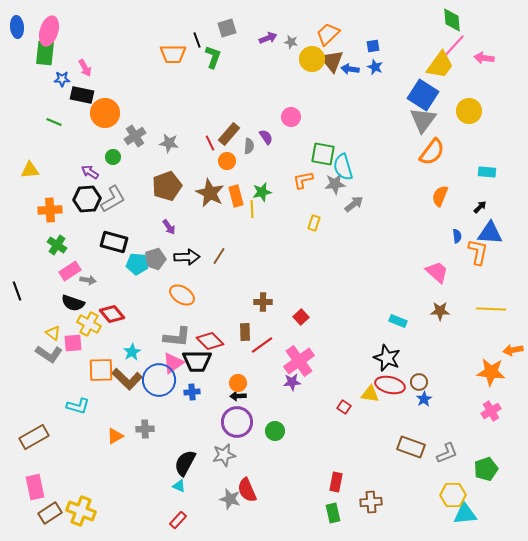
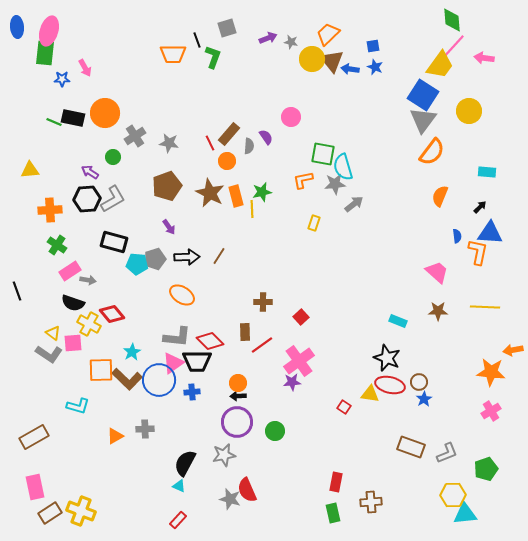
black rectangle at (82, 95): moved 9 px left, 23 px down
yellow line at (491, 309): moved 6 px left, 2 px up
brown star at (440, 311): moved 2 px left
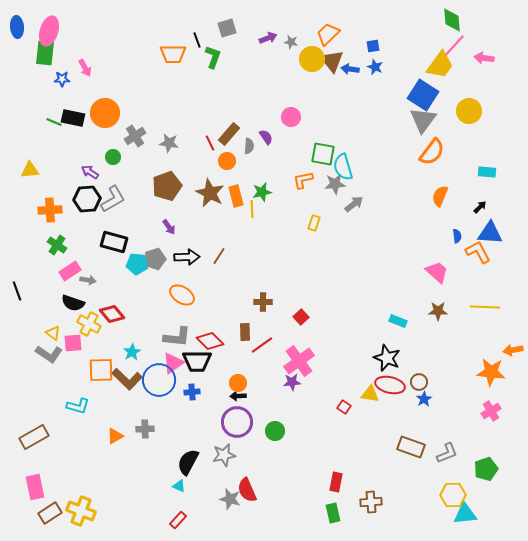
orange L-shape at (478, 252): rotated 40 degrees counterclockwise
black semicircle at (185, 463): moved 3 px right, 1 px up
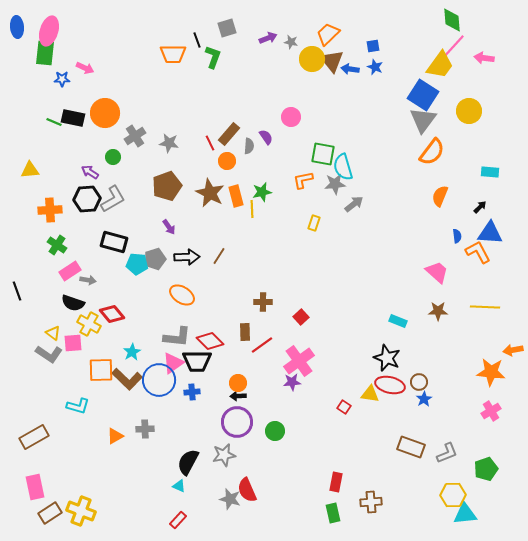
pink arrow at (85, 68): rotated 36 degrees counterclockwise
cyan rectangle at (487, 172): moved 3 px right
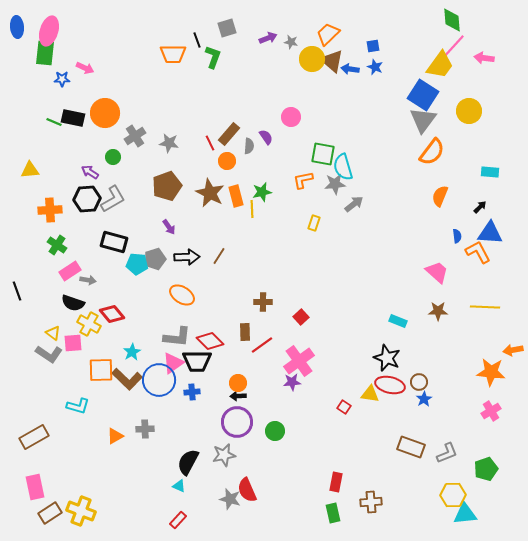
brown triangle at (332, 61): rotated 10 degrees counterclockwise
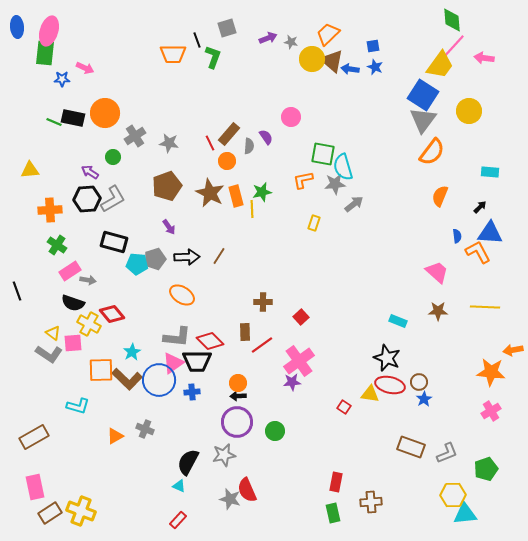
gray cross at (145, 429): rotated 24 degrees clockwise
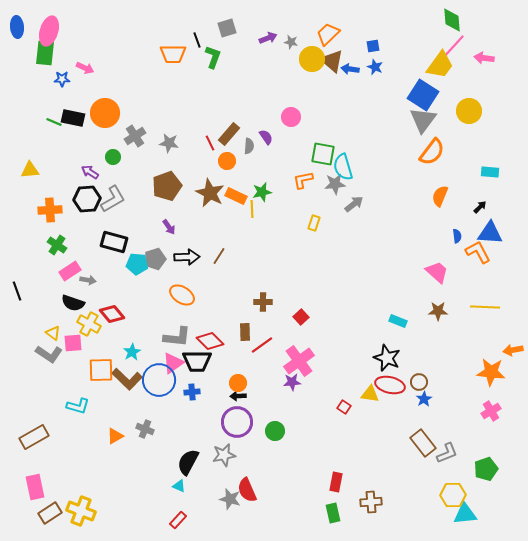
orange rectangle at (236, 196): rotated 50 degrees counterclockwise
brown rectangle at (411, 447): moved 12 px right, 4 px up; rotated 32 degrees clockwise
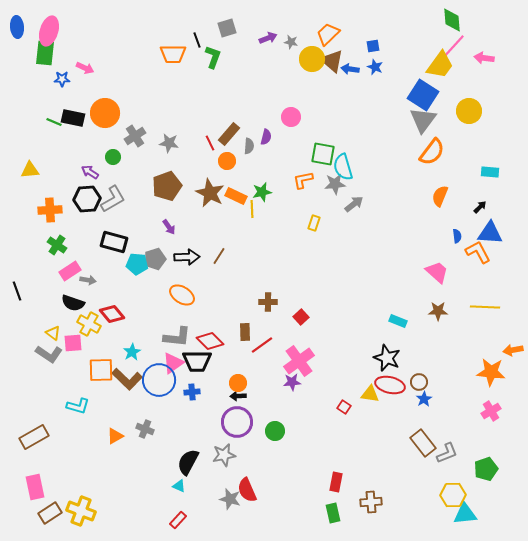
purple semicircle at (266, 137): rotated 49 degrees clockwise
brown cross at (263, 302): moved 5 px right
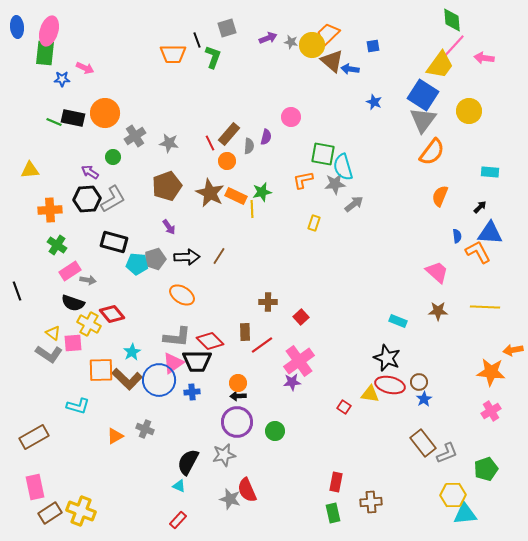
yellow circle at (312, 59): moved 14 px up
blue star at (375, 67): moved 1 px left, 35 px down
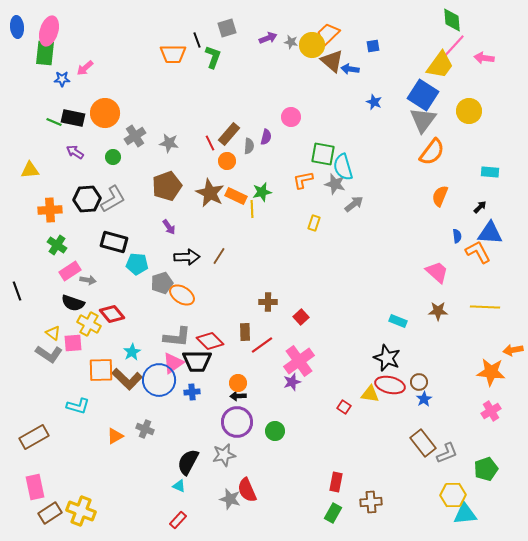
pink arrow at (85, 68): rotated 114 degrees clockwise
purple arrow at (90, 172): moved 15 px left, 20 px up
gray star at (335, 184): rotated 20 degrees clockwise
gray pentagon at (155, 259): moved 7 px right, 24 px down
purple star at (292, 382): rotated 12 degrees counterclockwise
green rectangle at (333, 513): rotated 42 degrees clockwise
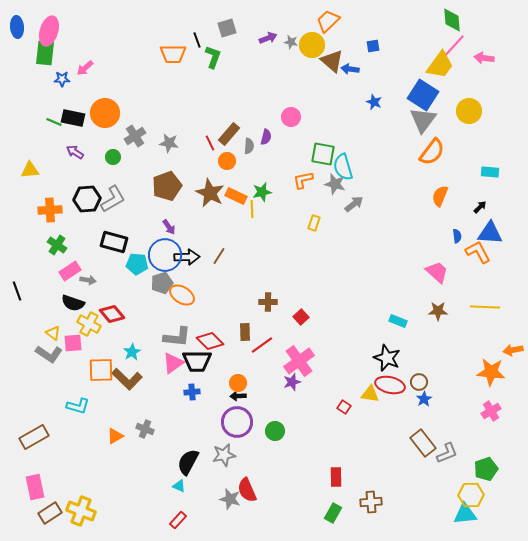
orange trapezoid at (328, 34): moved 13 px up
blue circle at (159, 380): moved 6 px right, 125 px up
red rectangle at (336, 482): moved 5 px up; rotated 12 degrees counterclockwise
yellow hexagon at (453, 495): moved 18 px right
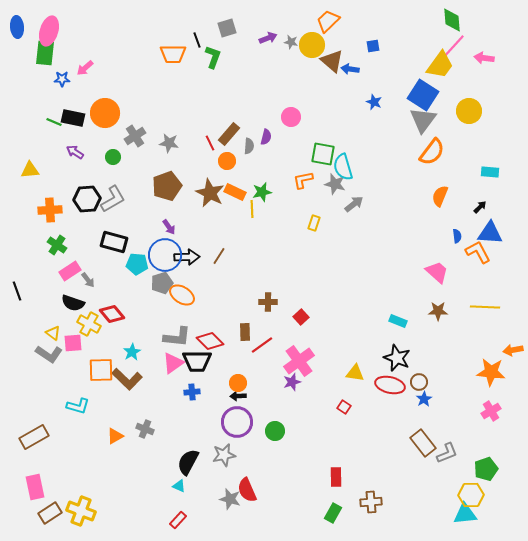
orange rectangle at (236, 196): moved 1 px left, 4 px up
gray arrow at (88, 280): rotated 42 degrees clockwise
black star at (387, 358): moved 10 px right
yellow triangle at (370, 394): moved 15 px left, 21 px up
